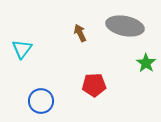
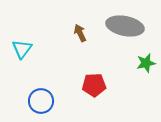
green star: rotated 24 degrees clockwise
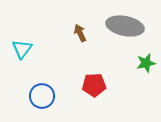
blue circle: moved 1 px right, 5 px up
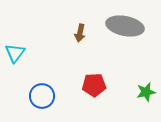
brown arrow: rotated 144 degrees counterclockwise
cyan triangle: moved 7 px left, 4 px down
green star: moved 29 px down
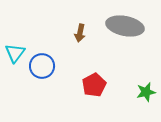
red pentagon: rotated 25 degrees counterclockwise
blue circle: moved 30 px up
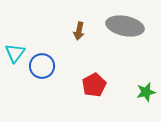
brown arrow: moved 1 px left, 2 px up
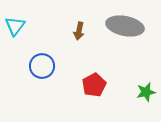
cyan triangle: moved 27 px up
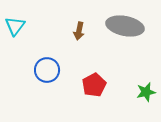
blue circle: moved 5 px right, 4 px down
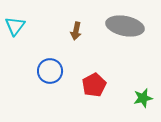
brown arrow: moved 3 px left
blue circle: moved 3 px right, 1 px down
green star: moved 3 px left, 6 px down
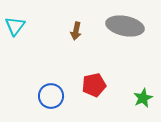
blue circle: moved 1 px right, 25 px down
red pentagon: rotated 15 degrees clockwise
green star: rotated 12 degrees counterclockwise
